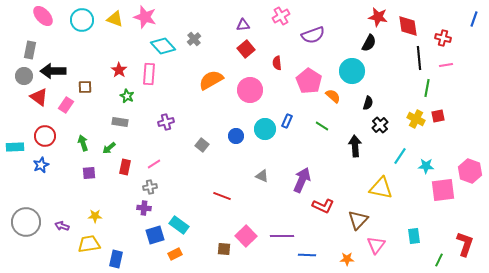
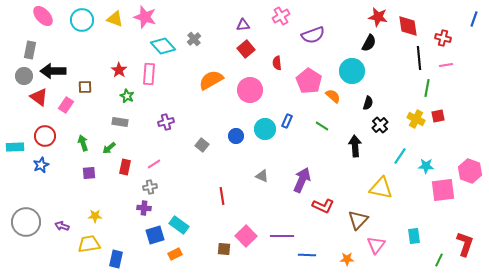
red line at (222, 196): rotated 60 degrees clockwise
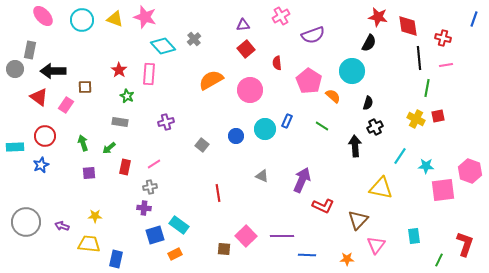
gray circle at (24, 76): moved 9 px left, 7 px up
black cross at (380, 125): moved 5 px left, 2 px down; rotated 14 degrees clockwise
red line at (222, 196): moved 4 px left, 3 px up
yellow trapezoid at (89, 244): rotated 15 degrees clockwise
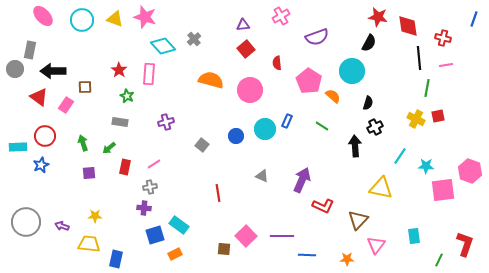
purple semicircle at (313, 35): moved 4 px right, 2 px down
orange semicircle at (211, 80): rotated 45 degrees clockwise
cyan rectangle at (15, 147): moved 3 px right
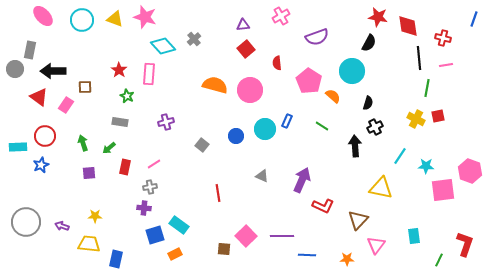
orange semicircle at (211, 80): moved 4 px right, 5 px down
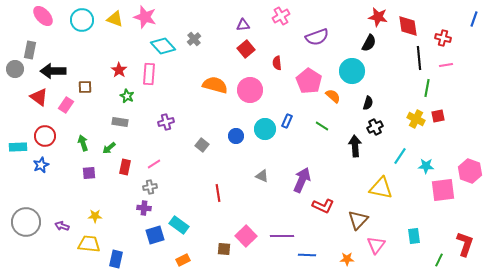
orange rectangle at (175, 254): moved 8 px right, 6 px down
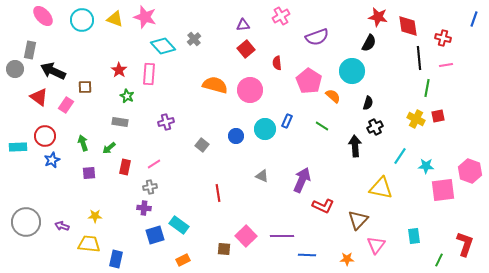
black arrow at (53, 71): rotated 25 degrees clockwise
blue star at (41, 165): moved 11 px right, 5 px up
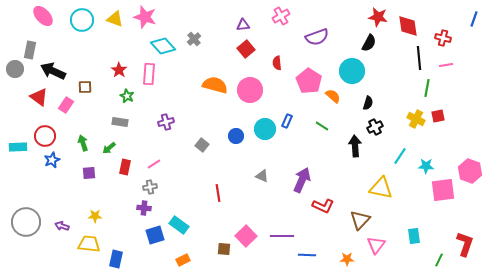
brown triangle at (358, 220): moved 2 px right
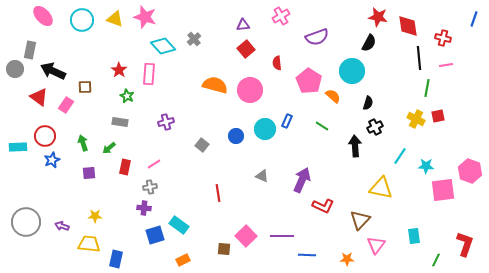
green line at (439, 260): moved 3 px left
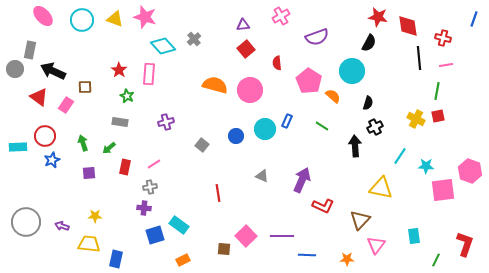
green line at (427, 88): moved 10 px right, 3 px down
